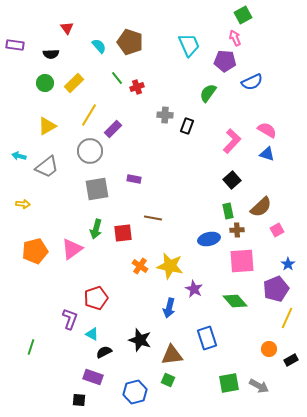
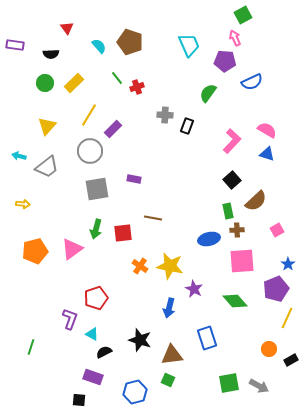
yellow triangle at (47, 126): rotated 18 degrees counterclockwise
brown semicircle at (261, 207): moved 5 px left, 6 px up
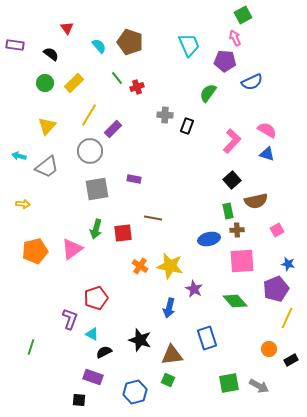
black semicircle at (51, 54): rotated 140 degrees counterclockwise
brown semicircle at (256, 201): rotated 30 degrees clockwise
blue star at (288, 264): rotated 24 degrees counterclockwise
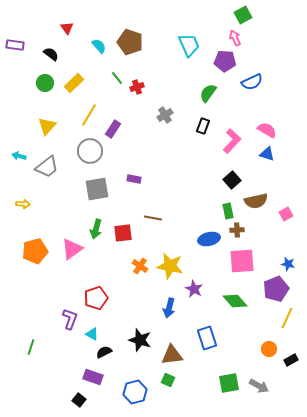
gray cross at (165, 115): rotated 35 degrees counterclockwise
black rectangle at (187, 126): moved 16 px right
purple rectangle at (113, 129): rotated 12 degrees counterclockwise
pink square at (277, 230): moved 9 px right, 16 px up
black square at (79, 400): rotated 32 degrees clockwise
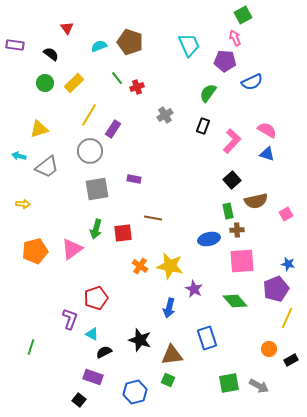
cyan semicircle at (99, 46): rotated 70 degrees counterclockwise
yellow triangle at (47, 126): moved 8 px left, 3 px down; rotated 30 degrees clockwise
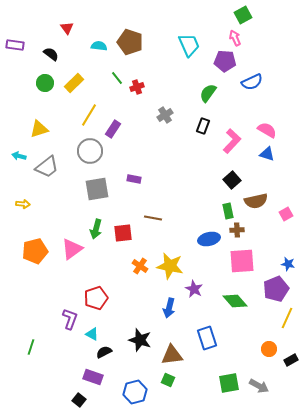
cyan semicircle at (99, 46): rotated 28 degrees clockwise
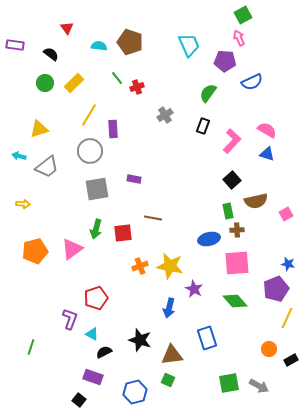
pink arrow at (235, 38): moved 4 px right
purple rectangle at (113, 129): rotated 36 degrees counterclockwise
pink square at (242, 261): moved 5 px left, 2 px down
orange cross at (140, 266): rotated 35 degrees clockwise
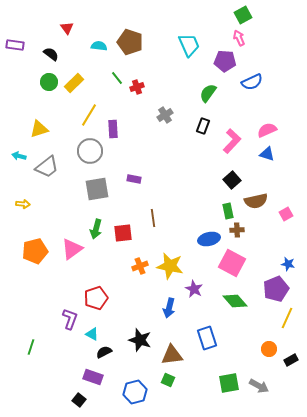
green circle at (45, 83): moved 4 px right, 1 px up
pink semicircle at (267, 130): rotated 54 degrees counterclockwise
brown line at (153, 218): rotated 72 degrees clockwise
pink square at (237, 263): moved 5 px left; rotated 32 degrees clockwise
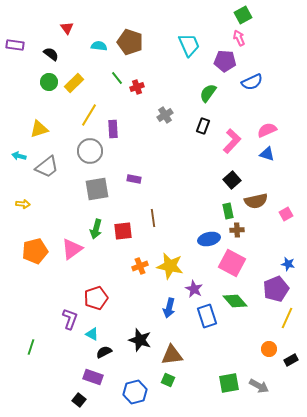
red square at (123, 233): moved 2 px up
blue rectangle at (207, 338): moved 22 px up
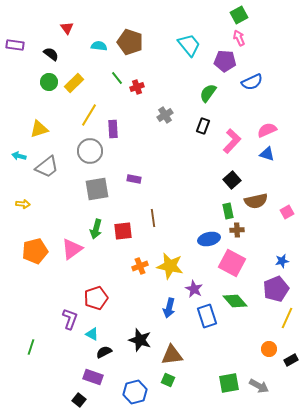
green square at (243, 15): moved 4 px left
cyan trapezoid at (189, 45): rotated 15 degrees counterclockwise
pink square at (286, 214): moved 1 px right, 2 px up
blue star at (288, 264): moved 6 px left, 3 px up; rotated 24 degrees counterclockwise
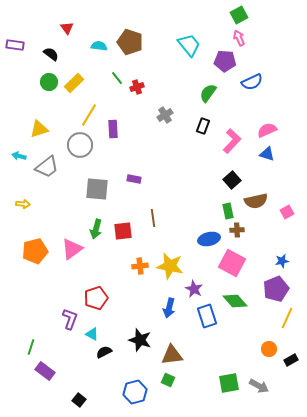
gray circle at (90, 151): moved 10 px left, 6 px up
gray square at (97, 189): rotated 15 degrees clockwise
orange cross at (140, 266): rotated 14 degrees clockwise
purple rectangle at (93, 377): moved 48 px left, 6 px up; rotated 18 degrees clockwise
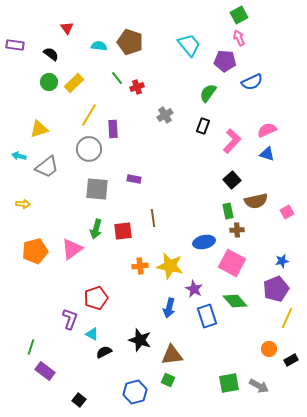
gray circle at (80, 145): moved 9 px right, 4 px down
blue ellipse at (209, 239): moved 5 px left, 3 px down
